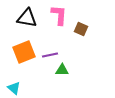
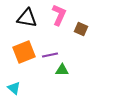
pink L-shape: rotated 20 degrees clockwise
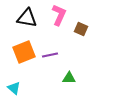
green triangle: moved 7 px right, 8 px down
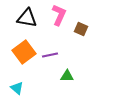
orange square: rotated 15 degrees counterclockwise
green triangle: moved 2 px left, 2 px up
cyan triangle: moved 3 px right
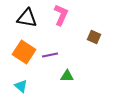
pink L-shape: moved 2 px right
brown square: moved 13 px right, 8 px down
orange square: rotated 20 degrees counterclockwise
cyan triangle: moved 4 px right, 2 px up
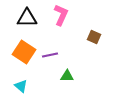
black triangle: rotated 10 degrees counterclockwise
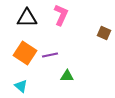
brown square: moved 10 px right, 4 px up
orange square: moved 1 px right, 1 px down
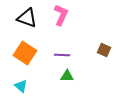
black triangle: rotated 20 degrees clockwise
brown square: moved 17 px down
purple line: moved 12 px right; rotated 14 degrees clockwise
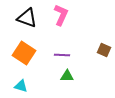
orange square: moved 1 px left
cyan triangle: rotated 24 degrees counterclockwise
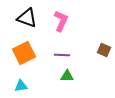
pink L-shape: moved 6 px down
orange square: rotated 30 degrees clockwise
cyan triangle: rotated 24 degrees counterclockwise
